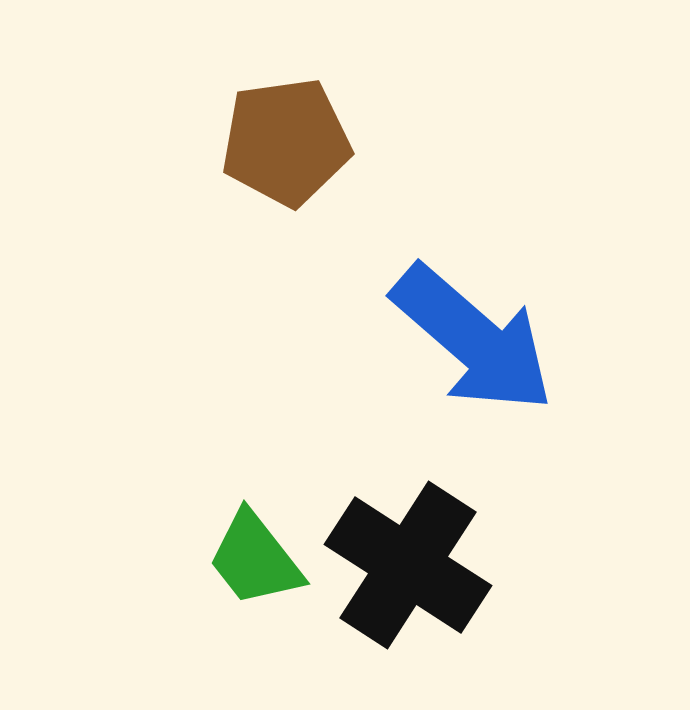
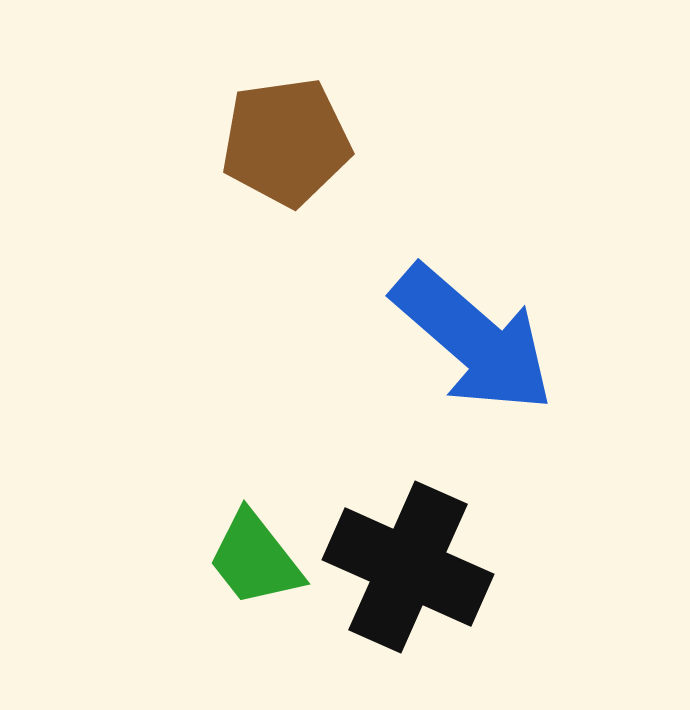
black cross: moved 2 px down; rotated 9 degrees counterclockwise
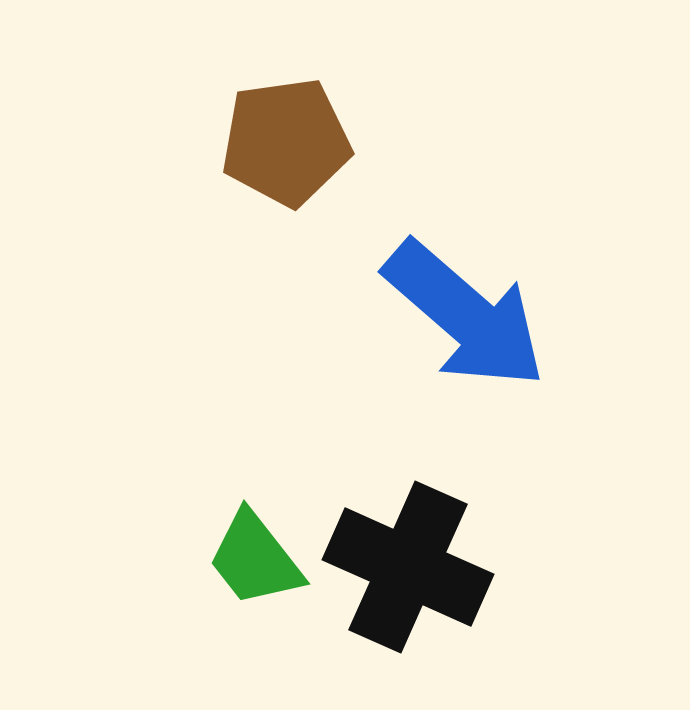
blue arrow: moved 8 px left, 24 px up
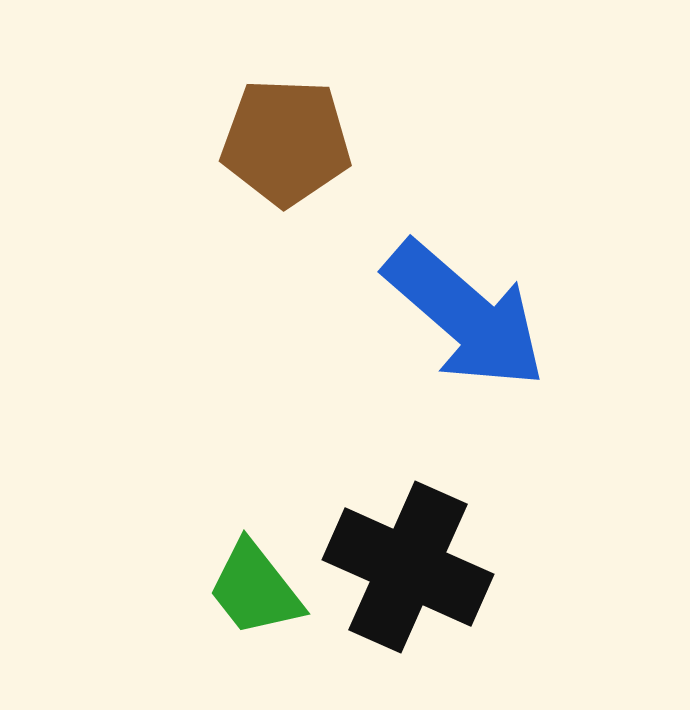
brown pentagon: rotated 10 degrees clockwise
green trapezoid: moved 30 px down
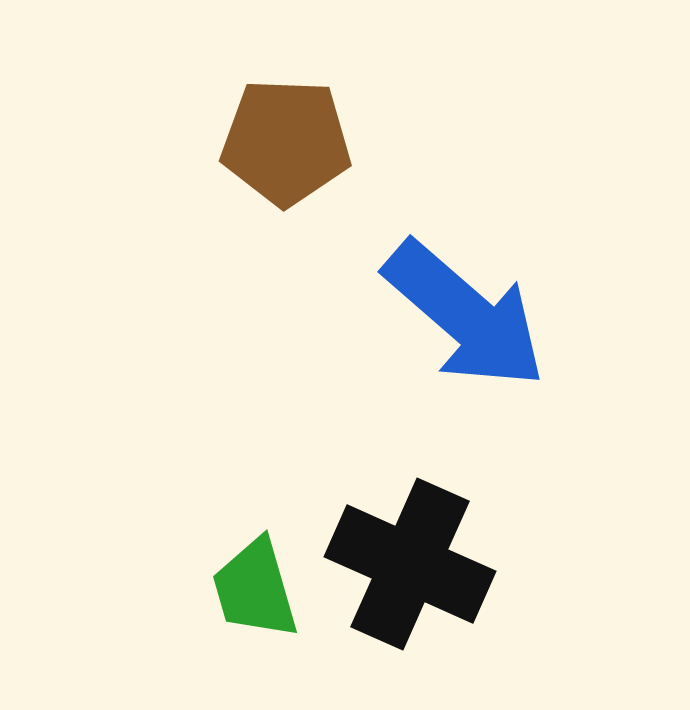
black cross: moved 2 px right, 3 px up
green trapezoid: rotated 22 degrees clockwise
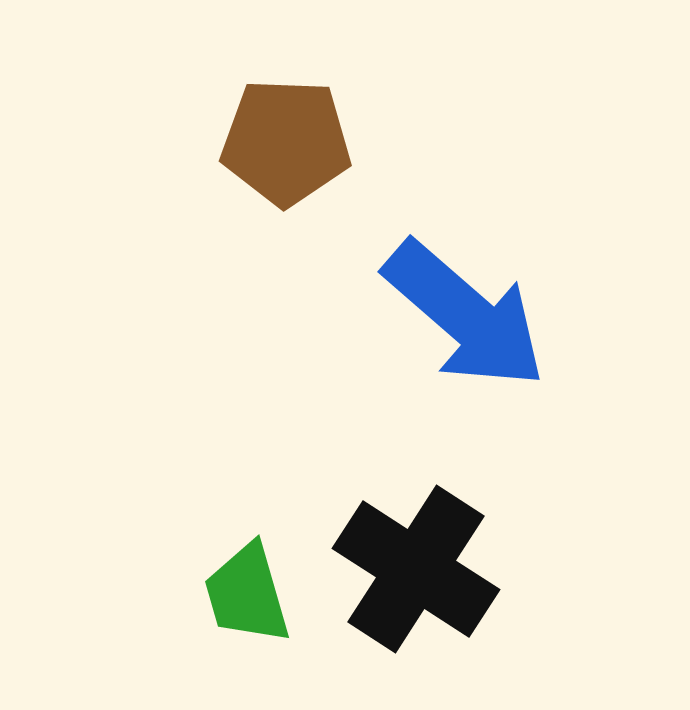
black cross: moved 6 px right, 5 px down; rotated 9 degrees clockwise
green trapezoid: moved 8 px left, 5 px down
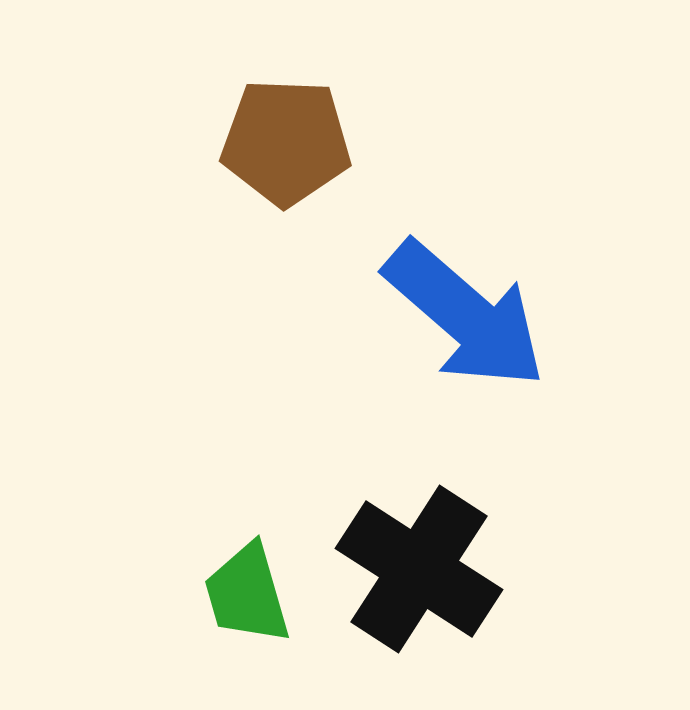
black cross: moved 3 px right
